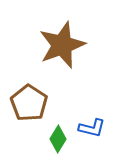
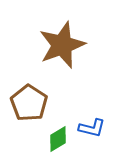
green diamond: rotated 28 degrees clockwise
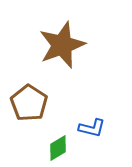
green diamond: moved 9 px down
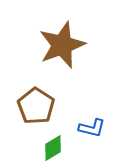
brown pentagon: moved 7 px right, 3 px down
green diamond: moved 5 px left
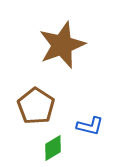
blue L-shape: moved 2 px left, 2 px up
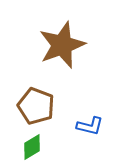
brown pentagon: rotated 12 degrees counterclockwise
green diamond: moved 21 px left, 1 px up
